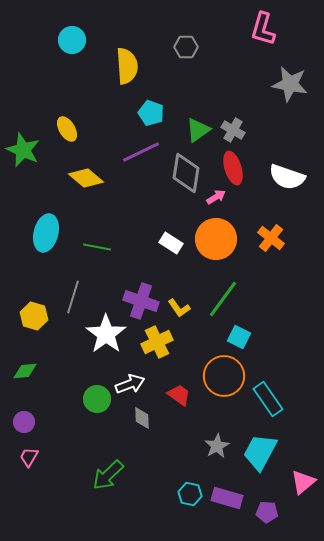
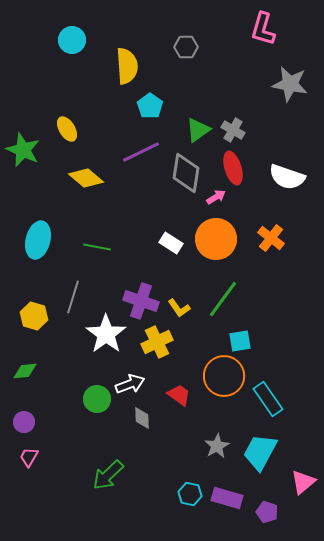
cyan pentagon at (151, 113): moved 1 px left, 7 px up; rotated 15 degrees clockwise
cyan ellipse at (46, 233): moved 8 px left, 7 px down
cyan square at (239, 337): moved 1 px right, 4 px down; rotated 35 degrees counterclockwise
purple pentagon at (267, 512): rotated 15 degrees clockwise
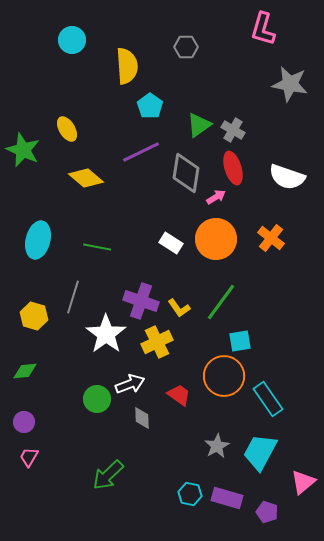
green triangle at (198, 130): moved 1 px right, 5 px up
green line at (223, 299): moved 2 px left, 3 px down
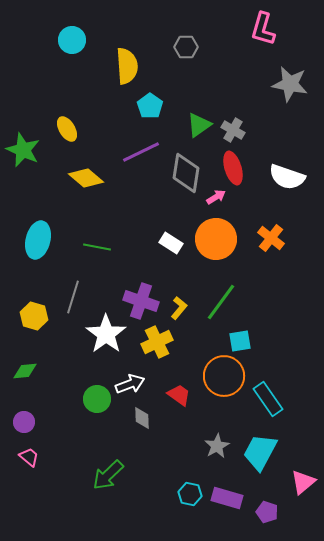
yellow L-shape at (179, 308): rotated 105 degrees counterclockwise
pink trapezoid at (29, 457): rotated 100 degrees clockwise
